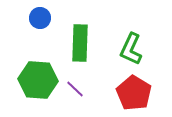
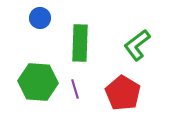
green L-shape: moved 6 px right, 4 px up; rotated 28 degrees clockwise
green hexagon: moved 2 px down
purple line: rotated 30 degrees clockwise
red pentagon: moved 11 px left
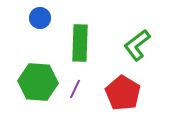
purple line: rotated 42 degrees clockwise
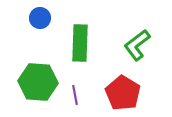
purple line: moved 6 px down; rotated 36 degrees counterclockwise
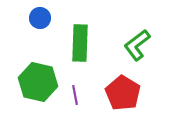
green hexagon: rotated 9 degrees clockwise
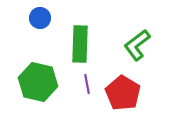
green rectangle: moved 1 px down
purple line: moved 12 px right, 11 px up
